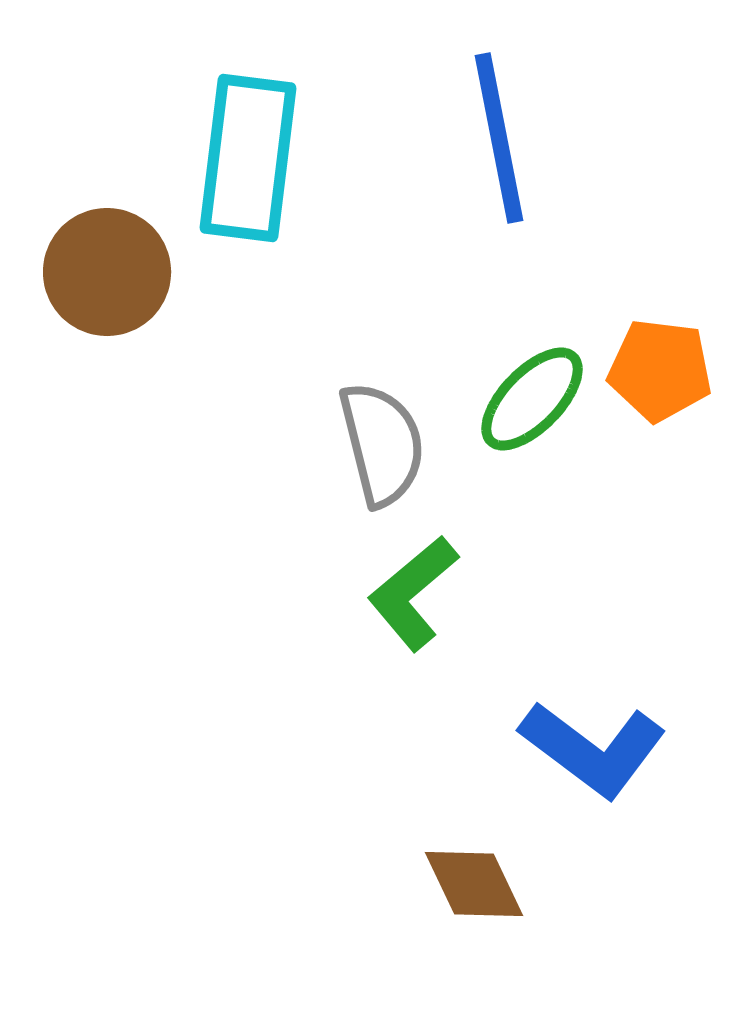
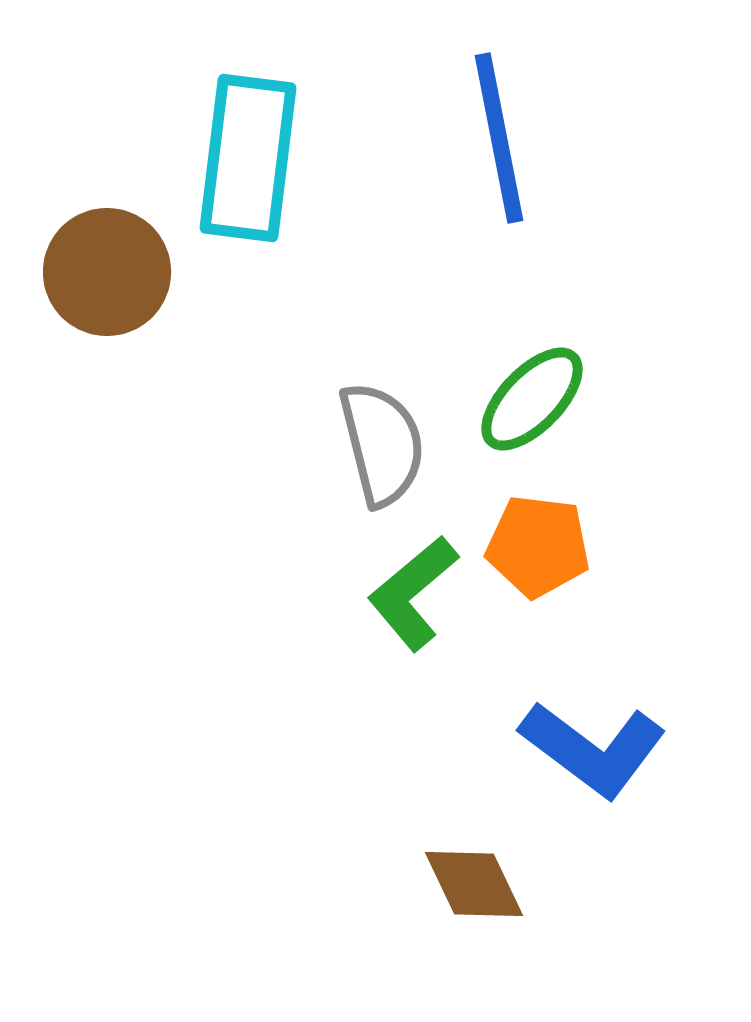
orange pentagon: moved 122 px left, 176 px down
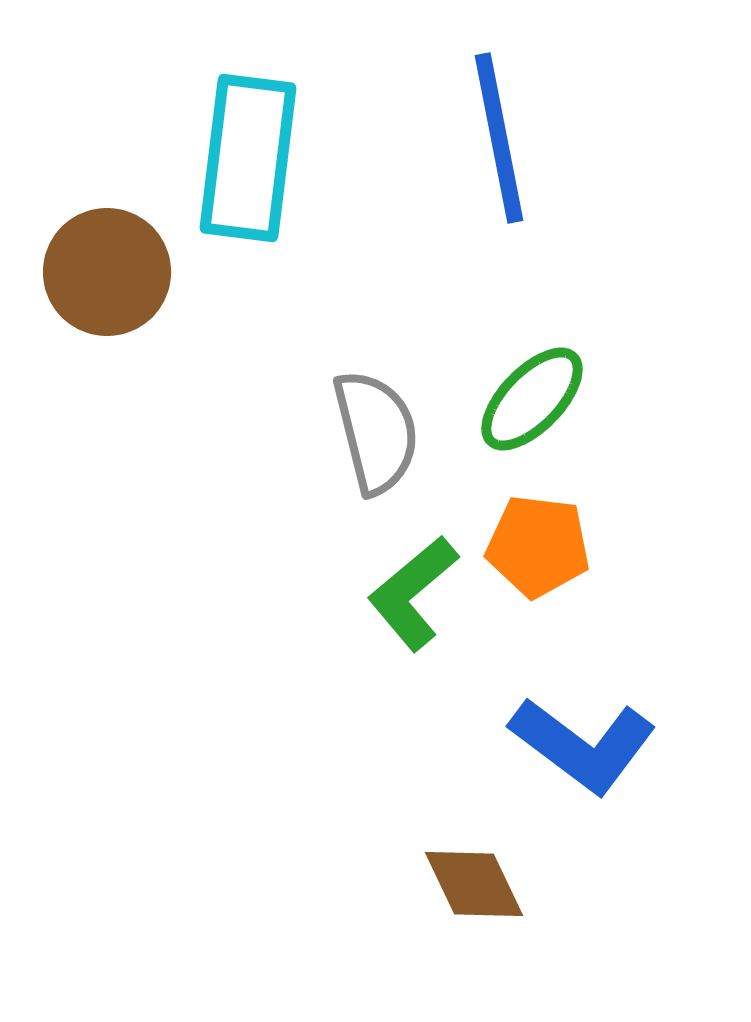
gray semicircle: moved 6 px left, 12 px up
blue L-shape: moved 10 px left, 4 px up
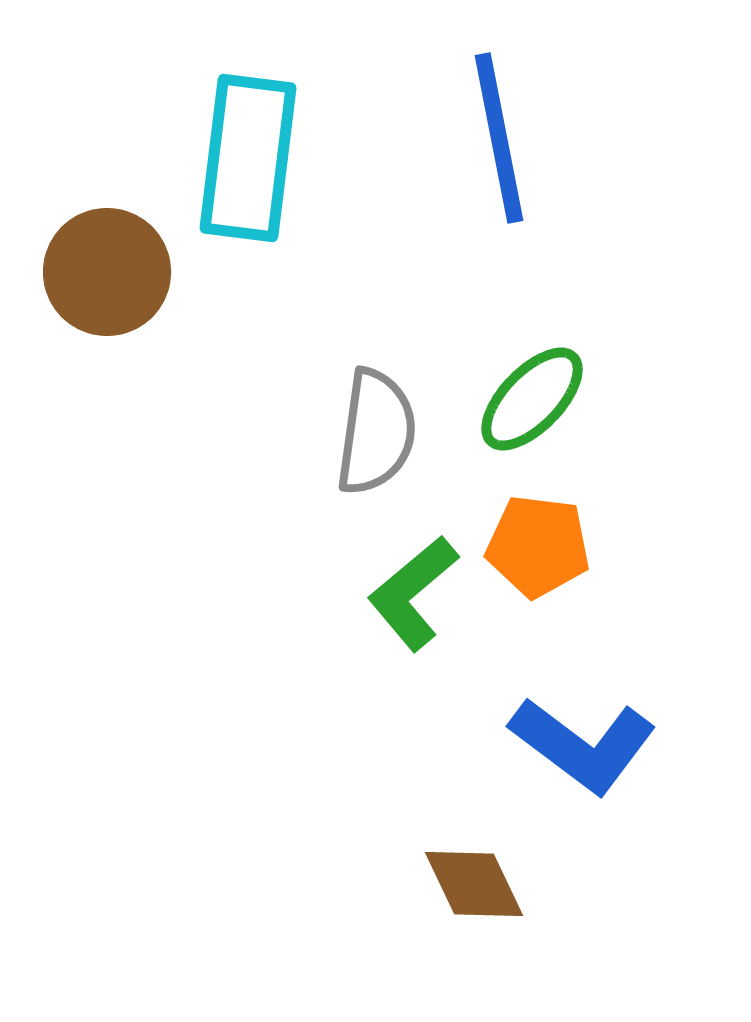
gray semicircle: rotated 22 degrees clockwise
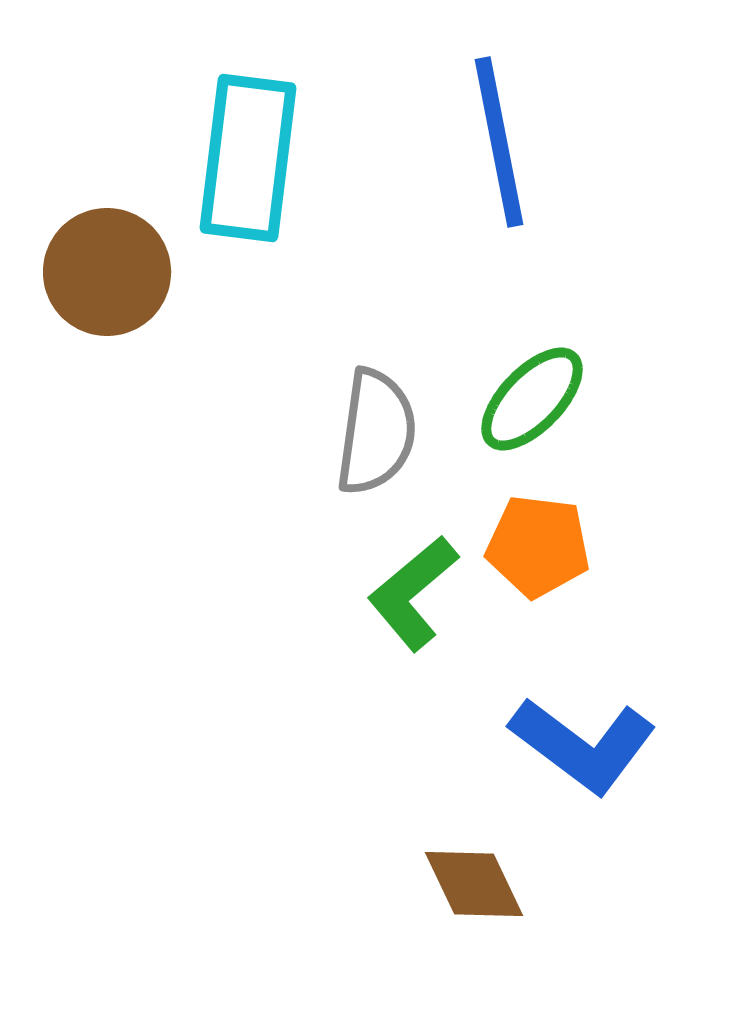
blue line: moved 4 px down
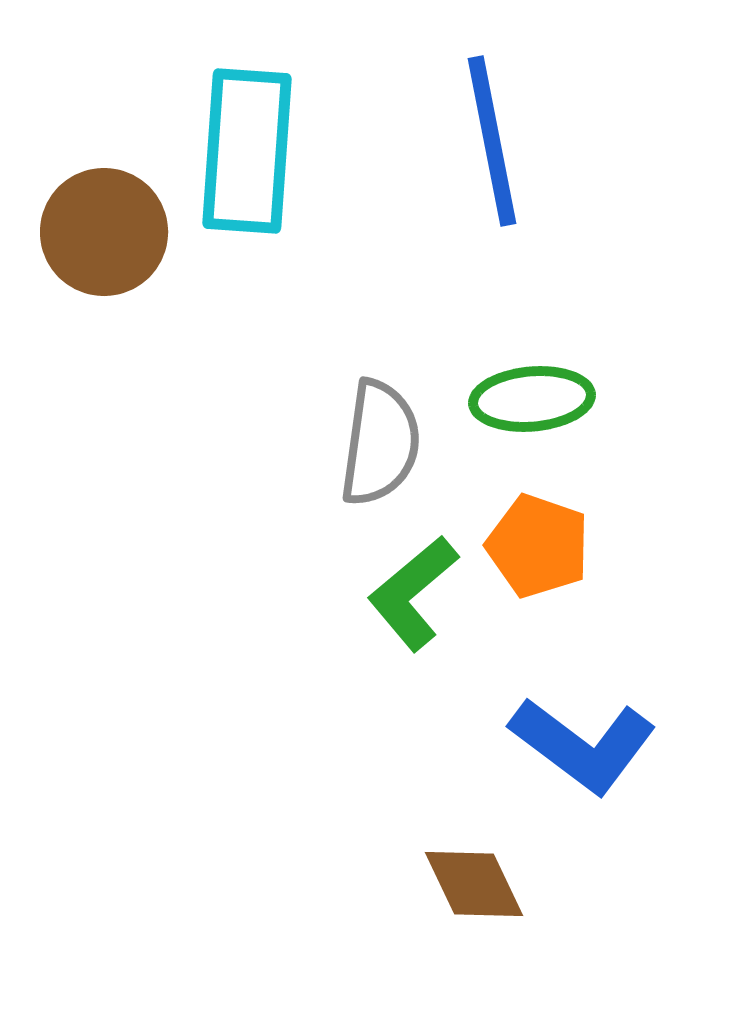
blue line: moved 7 px left, 1 px up
cyan rectangle: moved 1 px left, 7 px up; rotated 3 degrees counterclockwise
brown circle: moved 3 px left, 40 px up
green ellipse: rotated 41 degrees clockwise
gray semicircle: moved 4 px right, 11 px down
orange pentagon: rotated 12 degrees clockwise
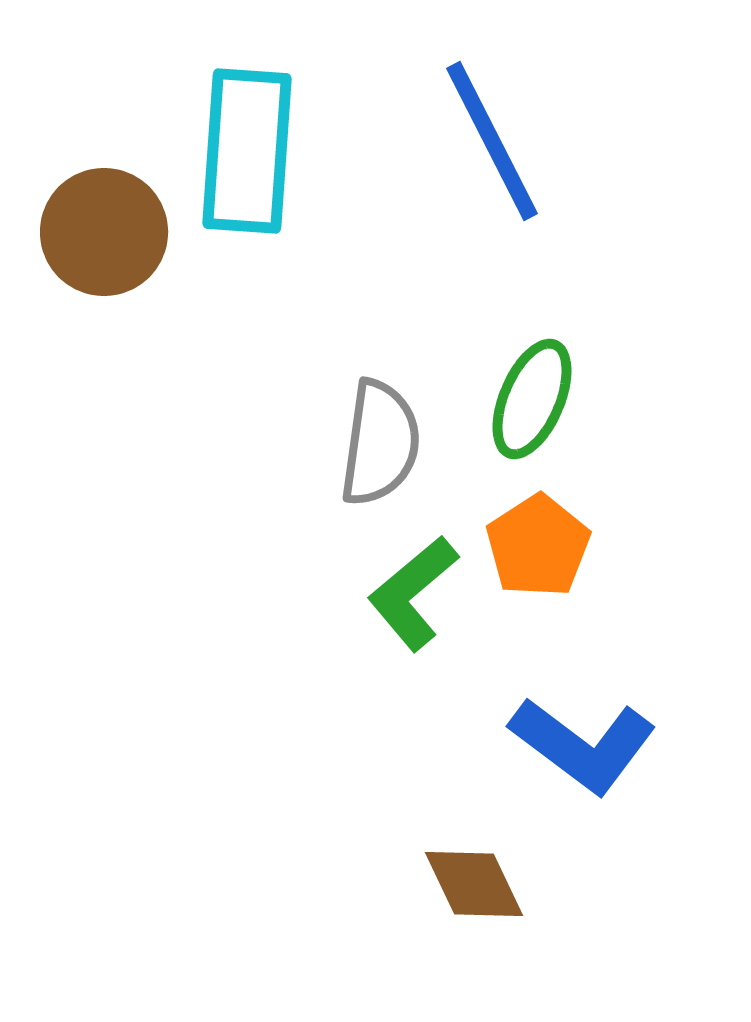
blue line: rotated 16 degrees counterclockwise
green ellipse: rotated 62 degrees counterclockwise
orange pentagon: rotated 20 degrees clockwise
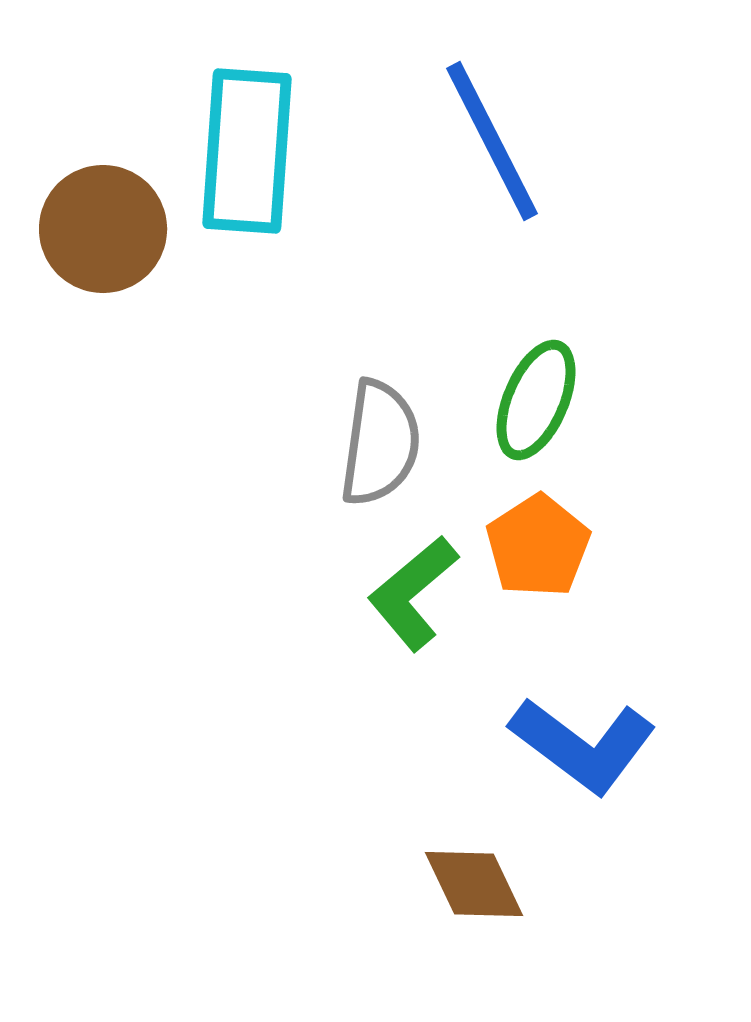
brown circle: moved 1 px left, 3 px up
green ellipse: moved 4 px right, 1 px down
